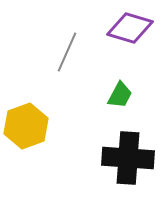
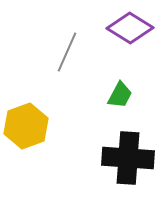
purple diamond: rotated 15 degrees clockwise
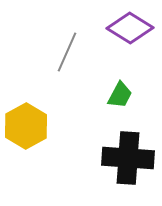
yellow hexagon: rotated 9 degrees counterclockwise
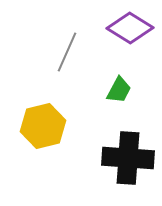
green trapezoid: moved 1 px left, 5 px up
yellow hexagon: moved 17 px right; rotated 15 degrees clockwise
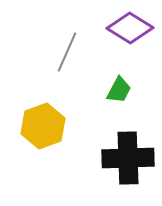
yellow hexagon: rotated 6 degrees counterclockwise
black cross: rotated 6 degrees counterclockwise
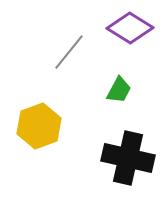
gray line: moved 2 px right; rotated 15 degrees clockwise
yellow hexagon: moved 4 px left
black cross: rotated 15 degrees clockwise
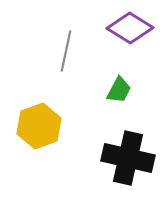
gray line: moved 3 px left, 1 px up; rotated 27 degrees counterclockwise
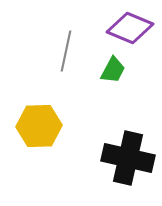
purple diamond: rotated 9 degrees counterclockwise
green trapezoid: moved 6 px left, 20 px up
yellow hexagon: rotated 18 degrees clockwise
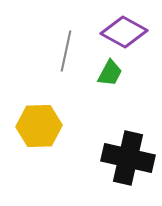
purple diamond: moved 6 px left, 4 px down; rotated 6 degrees clockwise
green trapezoid: moved 3 px left, 3 px down
